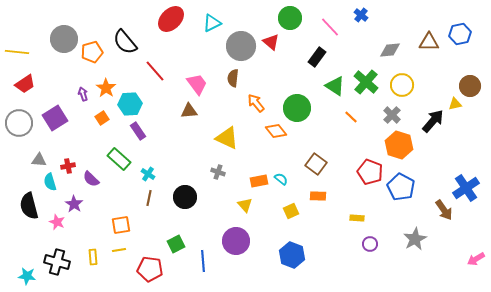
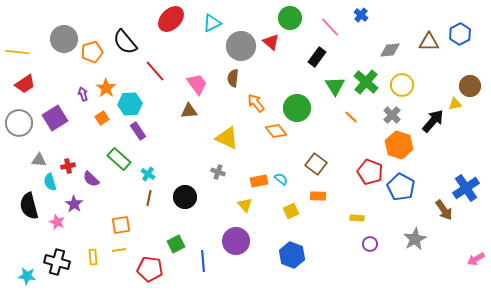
blue hexagon at (460, 34): rotated 15 degrees counterclockwise
green triangle at (335, 86): rotated 25 degrees clockwise
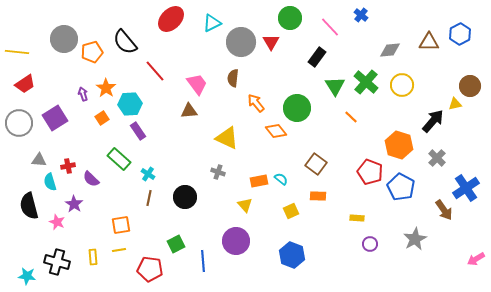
red triangle at (271, 42): rotated 18 degrees clockwise
gray circle at (241, 46): moved 4 px up
gray cross at (392, 115): moved 45 px right, 43 px down
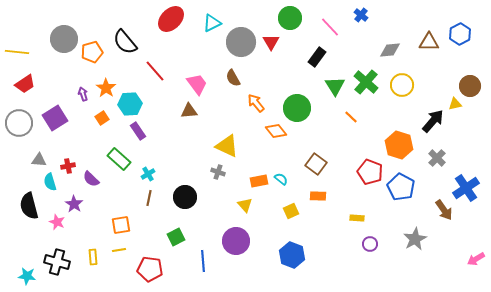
brown semicircle at (233, 78): rotated 36 degrees counterclockwise
yellow triangle at (227, 138): moved 8 px down
cyan cross at (148, 174): rotated 24 degrees clockwise
green square at (176, 244): moved 7 px up
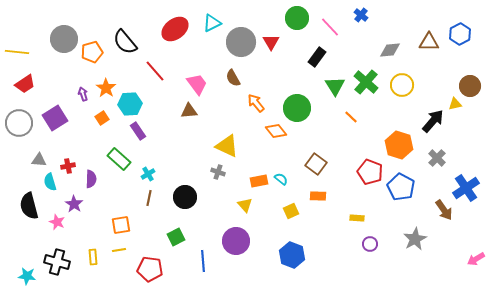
green circle at (290, 18): moved 7 px right
red ellipse at (171, 19): moved 4 px right, 10 px down; rotated 8 degrees clockwise
purple semicircle at (91, 179): rotated 132 degrees counterclockwise
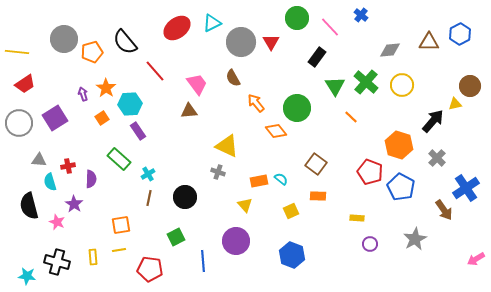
red ellipse at (175, 29): moved 2 px right, 1 px up
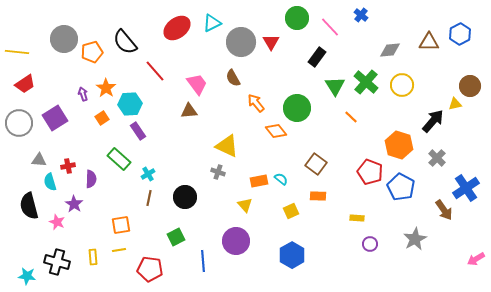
blue hexagon at (292, 255): rotated 10 degrees clockwise
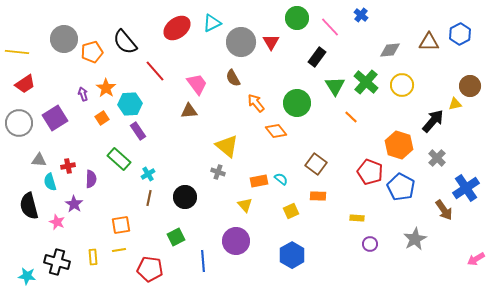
green circle at (297, 108): moved 5 px up
yellow triangle at (227, 146): rotated 15 degrees clockwise
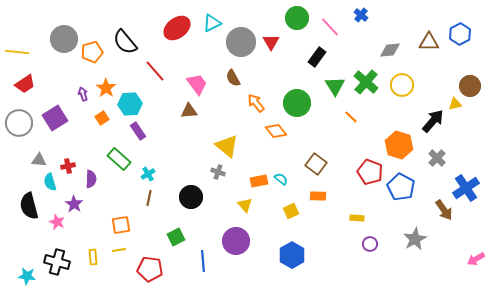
black circle at (185, 197): moved 6 px right
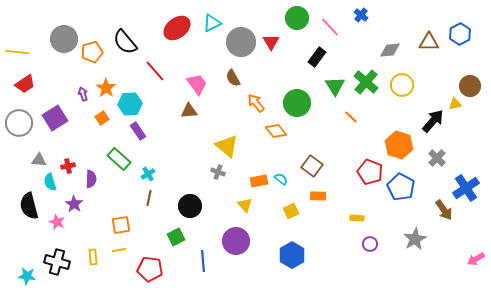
brown square at (316, 164): moved 4 px left, 2 px down
black circle at (191, 197): moved 1 px left, 9 px down
